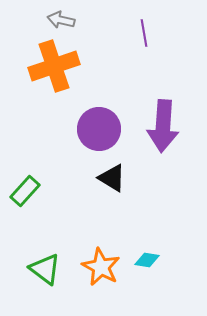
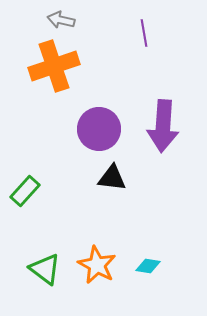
black triangle: rotated 24 degrees counterclockwise
cyan diamond: moved 1 px right, 6 px down
orange star: moved 4 px left, 2 px up
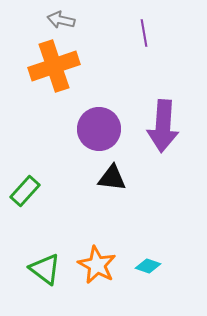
cyan diamond: rotated 10 degrees clockwise
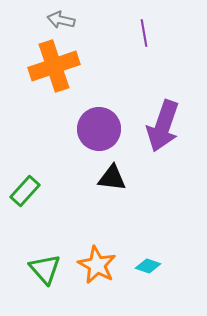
purple arrow: rotated 15 degrees clockwise
green triangle: rotated 12 degrees clockwise
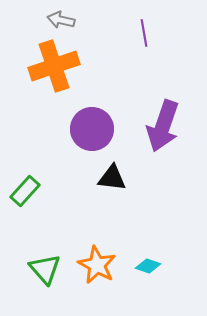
purple circle: moved 7 px left
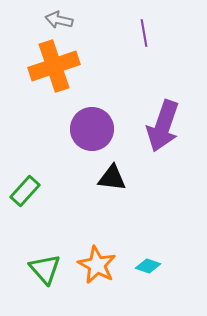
gray arrow: moved 2 px left
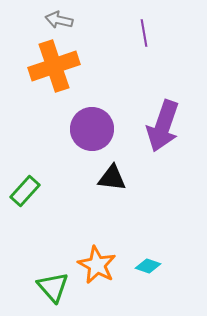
green triangle: moved 8 px right, 18 px down
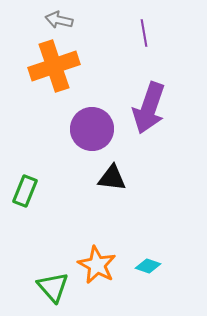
purple arrow: moved 14 px left, 18 px up
green rectangle: rotated 20 degrees counterclockwise
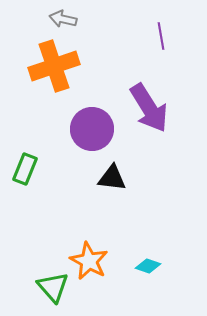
gray arrow: moved 4 px right, 1 px up
purple line: moved 17 px right, 3 px down
purple arrow: rotated 51 degrees counterclockwise
green rectangle: moved 22 px up
orange star: moved 8 px left, 4 px up
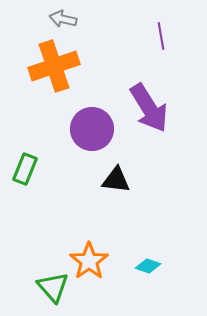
black triangle: moved 4 px right, 2 px down
orange star: rotated 9 degrees clockwise
